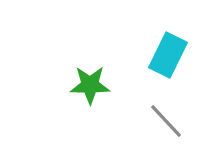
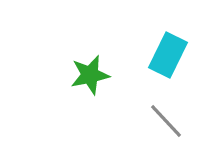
green star: moved 10 px up; rotated 12 degrees counterclockwise
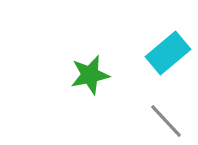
cyan rectangle: moved 2 px up; rotated 24 degrees clockwise
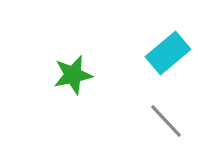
green star: moved 17 px left
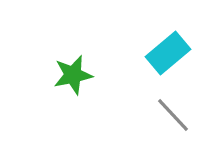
gray line: moved 7 px right, 6 px up
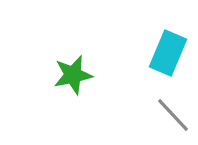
cyan rectangle: rotated 27 degrees counterclockwise
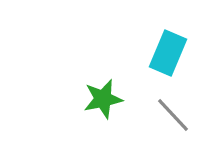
green star: moved 30 px right, 24 px down
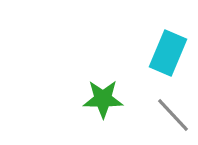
green star: rotated 12 degrees clockwise
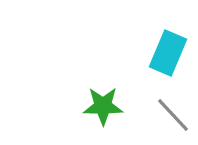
green star: moved 7 px down
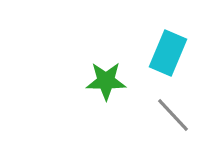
green star: moved 3 px right, 25 px up
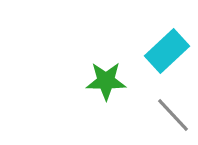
cyan rectangle: moved 1 px left, 2 px up; rotated 24 degrees clockwise
